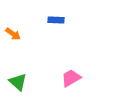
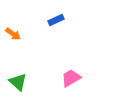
blue rectangle: rotated 28 degrees counterclockwise
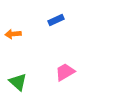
orange arrow: rotated 140 degrees clockwise
pink trapezoid: moved 6 px left, 6 px up
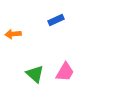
pink trapezoid: rotated 150 degrees clockwise
green triangle: moved 17 px right, 8 px up
